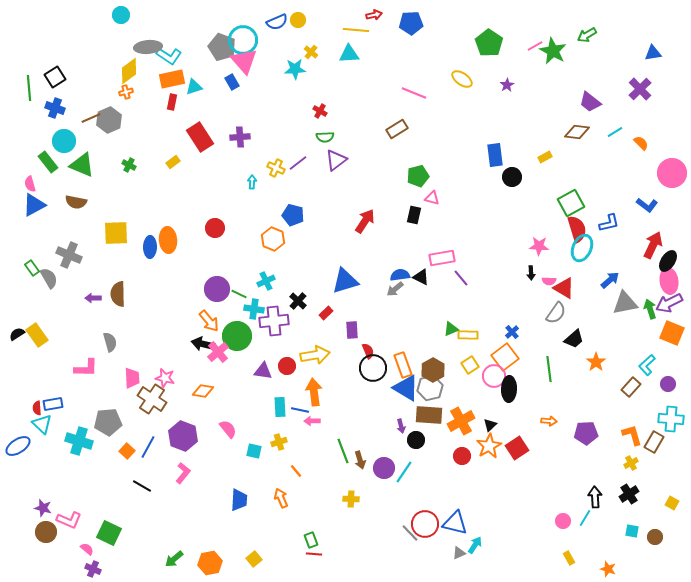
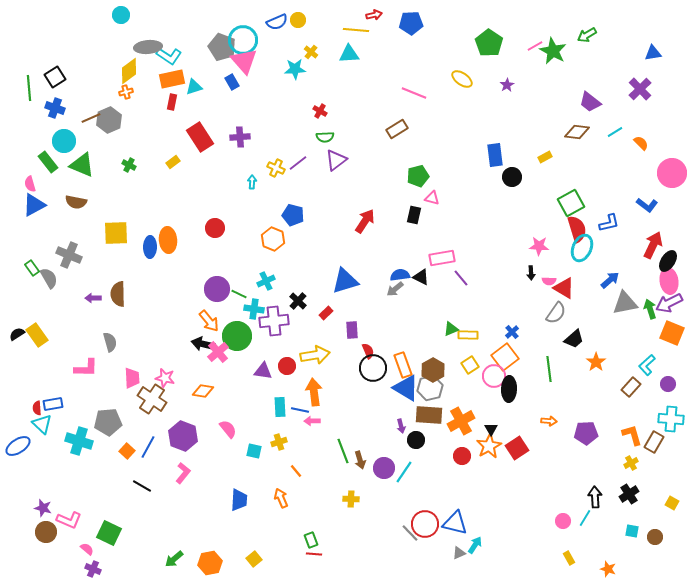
black triangle at (490, 425): moved 1 px right, 4 px down; rotated 16 degrees counterclockwise
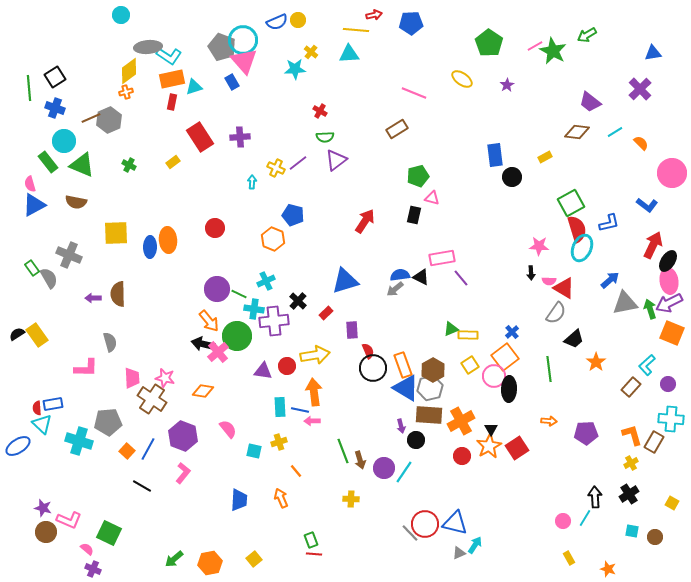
blue line at (148, 447): moved 2 px down
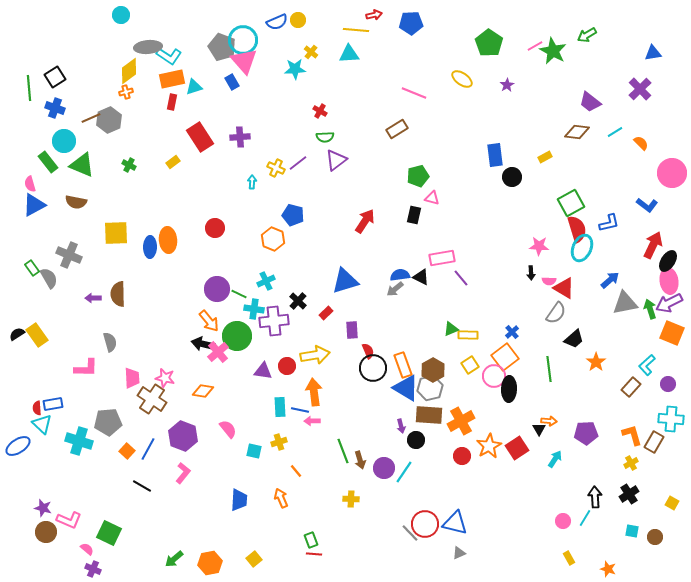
black triangle at (491, 429): moved 48 px right
cyan arrow at (475, 545): moved 80 px right, 86 px up
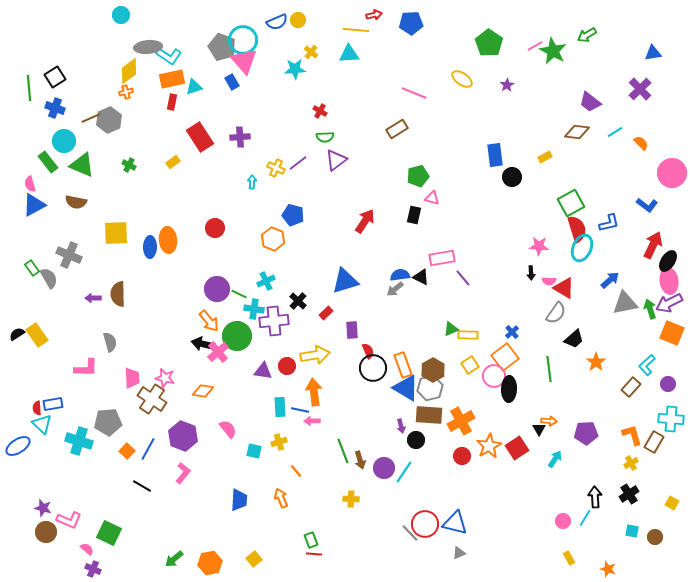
purple line at (461, 278): moved 2 px right
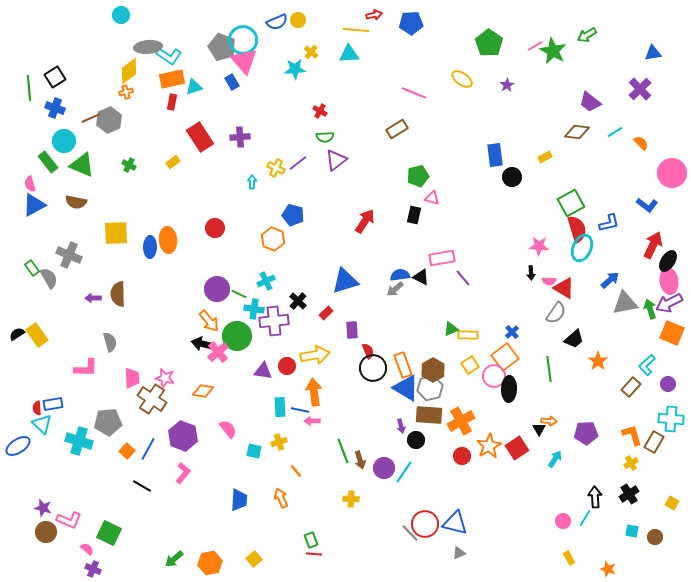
orange star at (596, 362): moved 2 px right, 1 px up
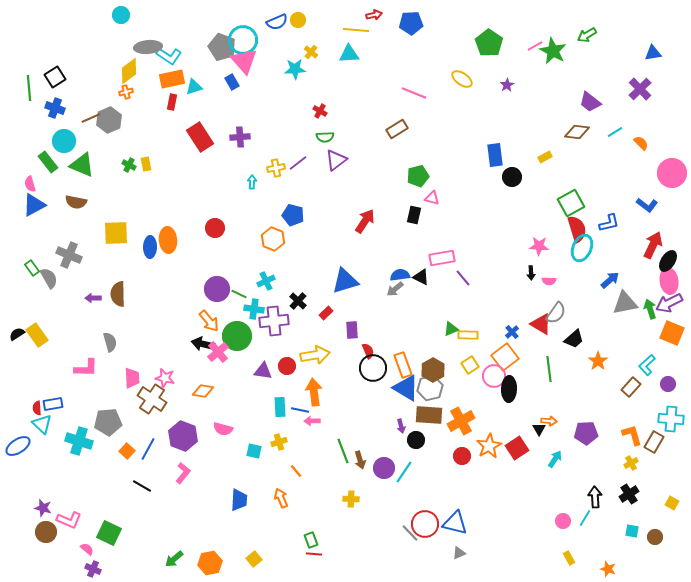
yellow rectangle at (173, 162): moved 27 px left, 2 px down; rotated 64 degrees counterclockwise
yellow cross at (276, 168): rotated 36 degrees counterclockwise
red triangle at (564, 288): moved 23 px left, 36 px down
pink semicircle at (228, 429): moved 5 px left; rotated 144 degrees clockwise
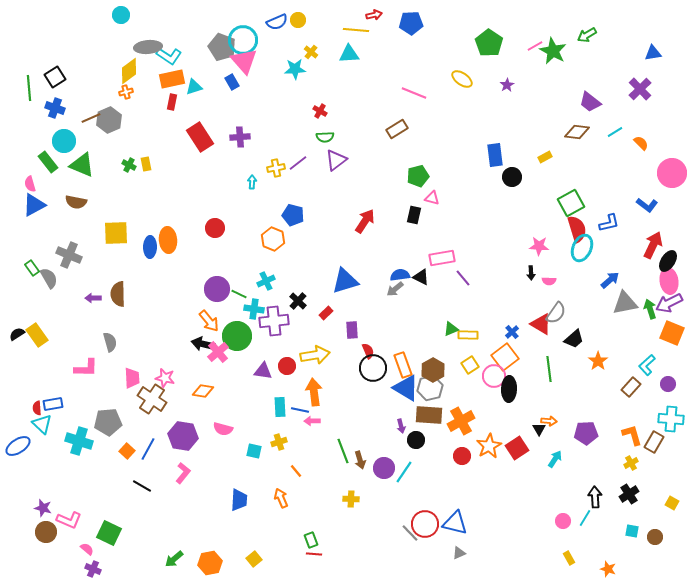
purple hexagon at (183, 436): rotated 12 degrees counterclockwise
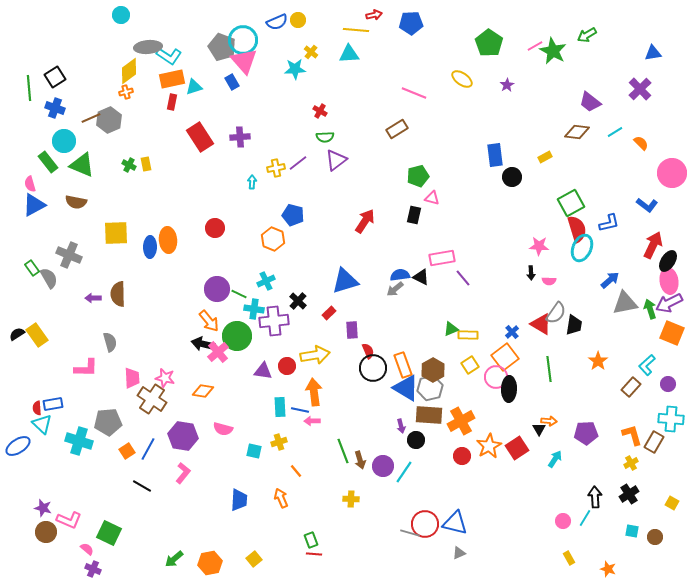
red rectangle at (326, 313): moved 3 px right
black trapezoid at (574, 339): moved 14 px up; rotated 40 degrees counterclockwise
pink circle at (494, 376): moved 2 px right, 1 px down
orange square at (127, 451): rotated 14 degrees clockwise
purple circle at (384, 468): moved 1 px left, 2 px up
gray line at (410, 533): rotated 30 degrees counterclockwise
